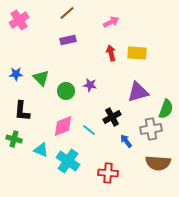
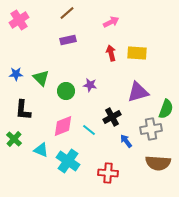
black L-shape: moved 1 px right, 1 px up
green cross: rotated 28 degrees clockwise
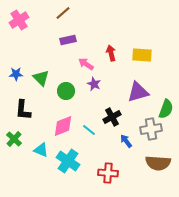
brown line: moved 4 px left
pink arrow: moved 25 px left, 42 px down; rotated 119 degrees counterclockwise
yellow rectangle: moved 5 px right, 2 px down
purple star: moved 4 px right, 1 px up; rotated 16 degrees clockwise
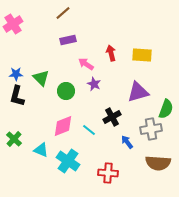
pink cross: moved 6 px left, 4 px down
black L-shape: moved 6 px left, 14 px up; rotated 10 degrees clockwise
blue arrow: moved 1 px right, 1 px down
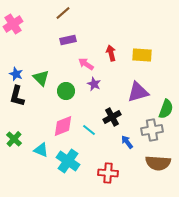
blue star: rotated 24 degrees clockwise
gray cross: moved 1 px right, 1 px down
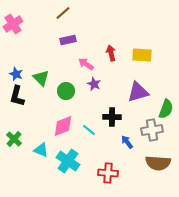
black cross: rotated 30 degrees clockwise
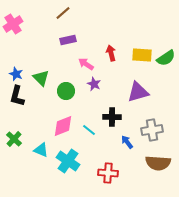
green semicircle: moved 51 px up; rotated 36 degrees clockwise
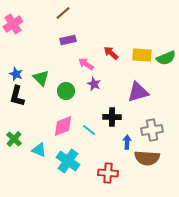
red arrow: rotated 35 degrees counterclockwise
green semicircle: rotated 12 degrees clockwise
blue arrow: rotated 40 degrees clockwise
cyan triangle: moved 2 px left
brown semicircle: moved 11 px left, 5 px up
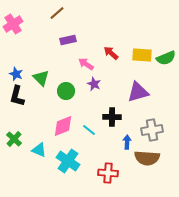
brown line: moved 6 px left
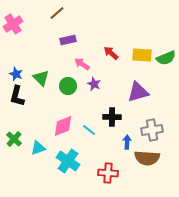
pink arrow: moved 4 px left
green circle: moved 2 px right, 5 px up
cyan triangle: moved 1 px left, 2 px up; rotated 42 degrees counterclockwise
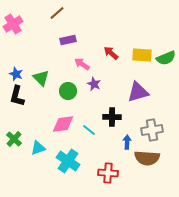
green circle: moved 5 px down
pink diamond: moved 2 px up; rotated 15 degrees clockwise
